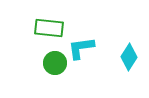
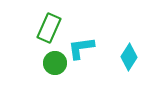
green rectangle: rotated 72 degrees counterclockwise
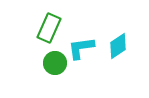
cyan diamond: moved 11 px left, 11 px up; rotated 24 degrees clockwise
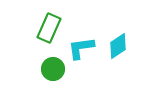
green circle: moved 2 px left, 6 px down
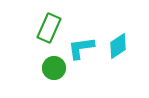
green circle: moved 1 px right, 1 px up
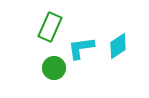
green rectangle: moved 1 px right, 1 px up
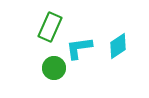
cyan L-shape: moved 2 px left
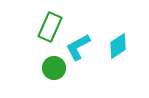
cyan L-shape: moved 1 px left, 1 px up; rotated 20 degrees counterclockwise
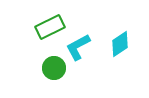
green rectangle: rotated 40 degrees clockwise
cyan diamond: moved 2 px right, 2 px up
